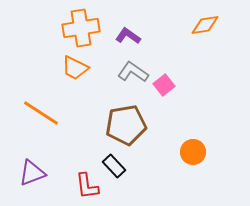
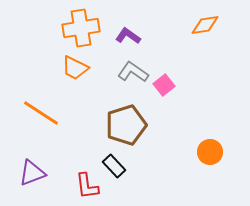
brown pentagon: rotated 9 degrees counterclockwise
orange circle: moved 17 px right
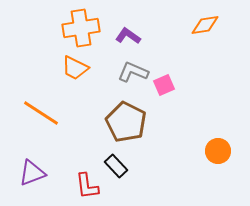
gray L-shape: rotated 12 degrees counterclockwise
pink square: rotated 15 degrees clockwise
brown pentagon: moved 3 px up; rotated 27 degrees counterclockwise
orange circle: moved 8 px right, 1 px up
black rectangle: moved 2 px right
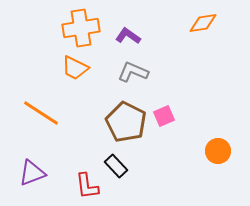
orange diamond: moved 2 px left, 2 px up
pink square: moved 31 px down
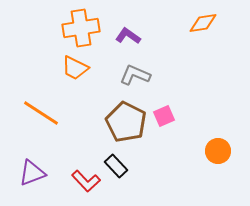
gray L-shape: moved 2 px right, 3 px down
red L-shape: moved 1 px left, 5 px up; rotated 36 degrees counterclockwise
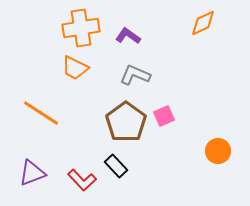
orange diamond: rotated 16 degrees counterclockwise
brown pentagon: rotated 9 degrees clockwise
red L-shape: moved 4 px left, 1 px up
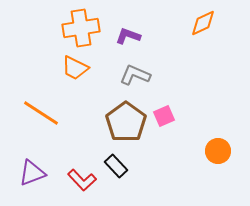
purple L-shape: rotated 15 degrees counterclockwise
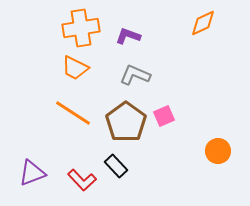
orange line: moved 32 px right
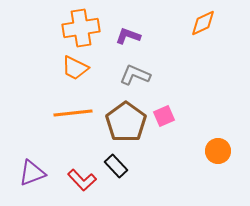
orange line: rotated 39 degrees counterclockwise
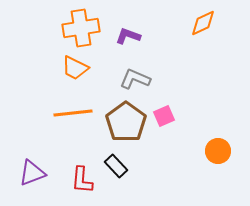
gray L-shape: moved 4 px down
red L-shape: rotated 48 degrees clockwise
